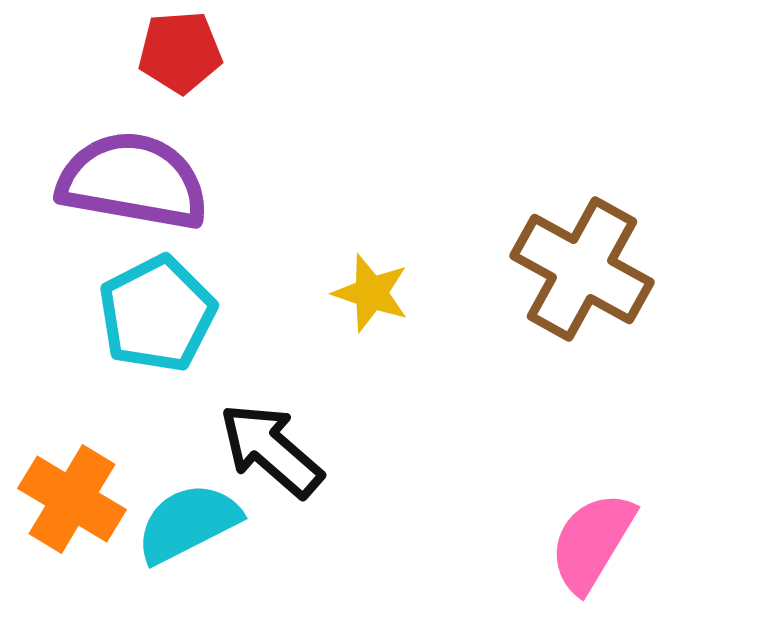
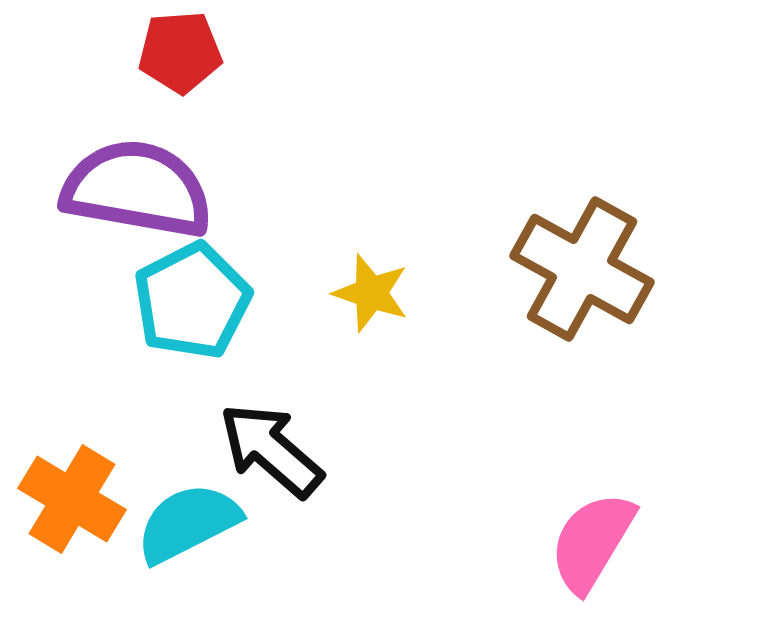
purple semicircle: moved 4 px right, 8 px down
cyan pentagon: moved 35 px right, 13 px up
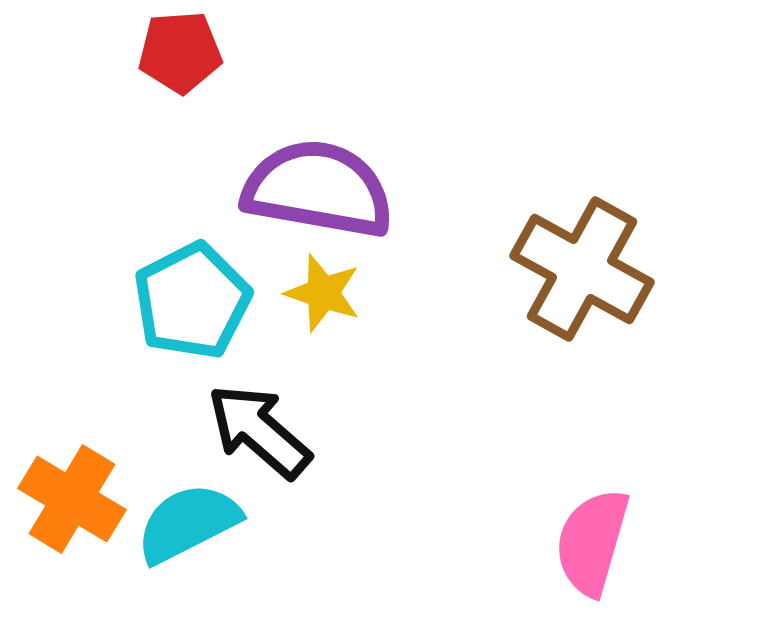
purple semicircle: moved 181 px right
yellow star: moved 48 px left
black arrow: moved 12 px left, 19 px up
pink semicircle: rotated 15 degrees counterclockwise
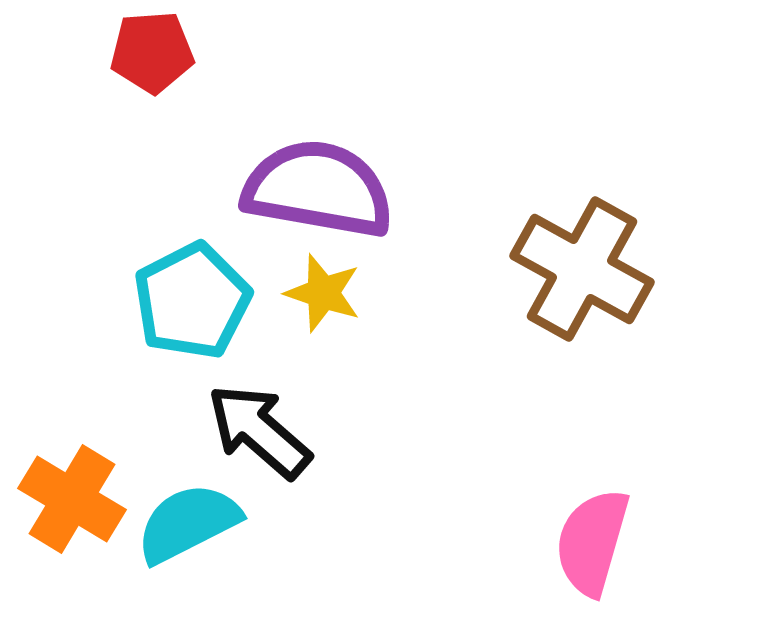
red pentagon: moved 28 px left
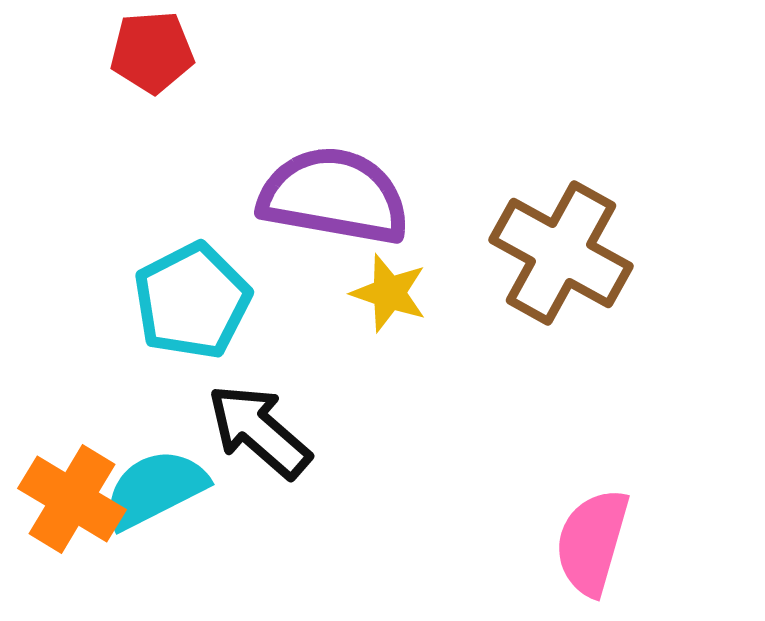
purple semicircle: moved 16 px right, 7 px down
brown cross: moved 21 px left, 16 px up
yellow star: moved 66 px right
cyan semicircle: moved 33 px left, 34 px up
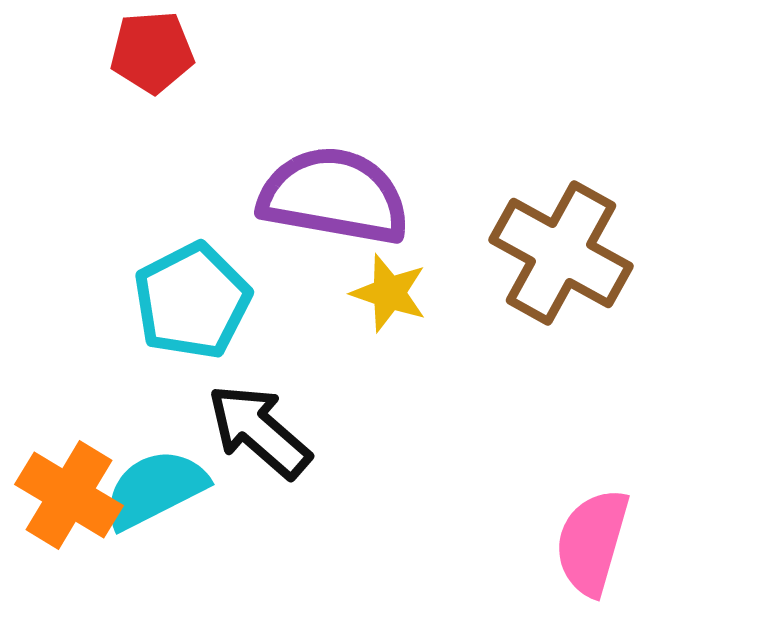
orange cross: moved 3 px left, 4 px up
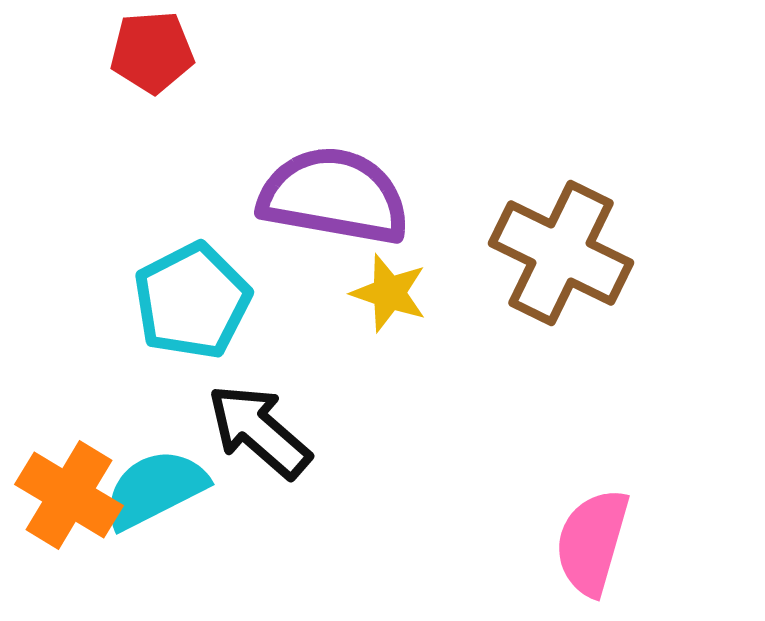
brown cross: rotated 3 degrees counterclockwise
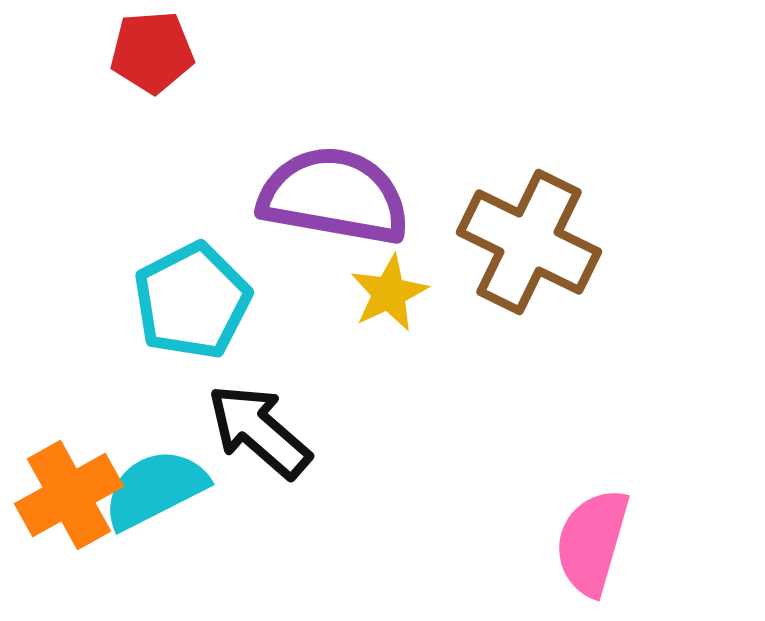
brown cross: moved 32 px left, 11 px up
yellow star: rotated 28 degrees clockwise
orange cross: rotated 30 degrees clockwise
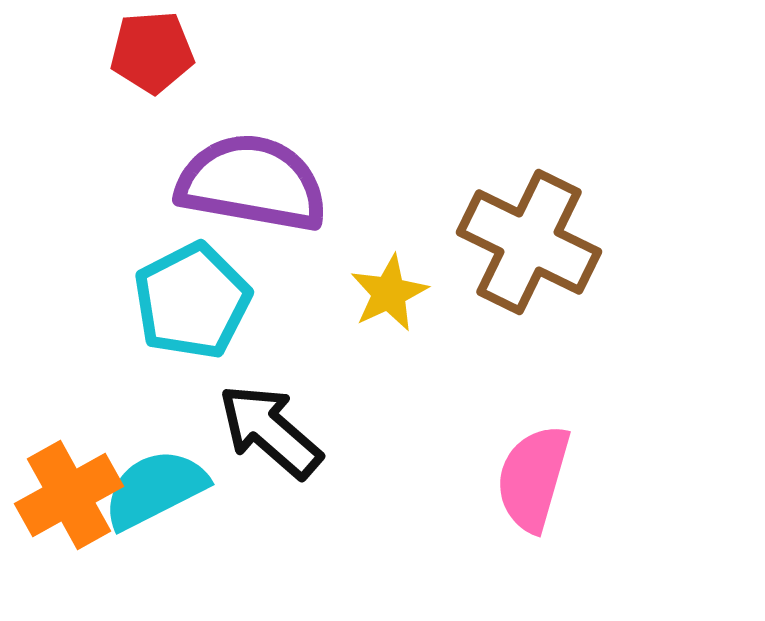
purple semicircle: moved 82 px left, 13 px up
black arrow: moved 11 px right
pink semicircle: moved 59 px left, 64 px up
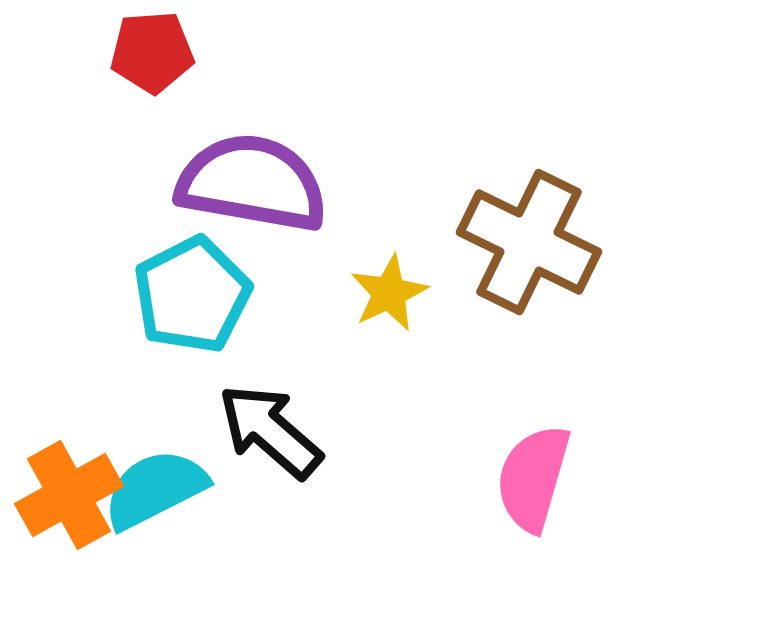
cyan pentagon: moved 6 px up
